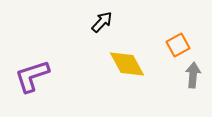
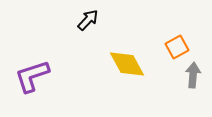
black arrow: moved 14 px left, 2 px up
orange square: moved 1 px left, 2 px down
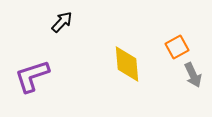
black arrow: moved 26 px left, 2 px down
yellow diamond: rotated 24 degrees clockwise
gray arrow: rotated 150 degrees clockwise
